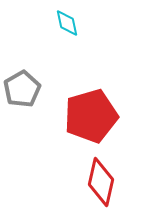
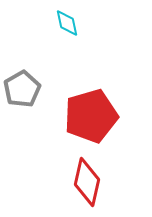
red diamond: moved 14 px left
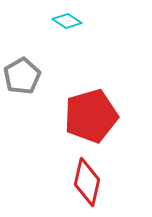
cyan diamond: moved 2 px up; rotated 44 degrees counterclockwise
gray pentagon: moved 13 px up
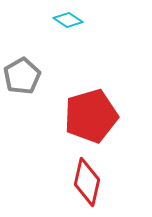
cyan diamond: moved 1 px right, 1 px up
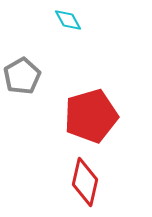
cyan diamond: rotated 28 degrees clockwise
red diamond: moved 2 px left
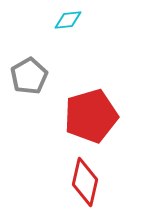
cyan diamond: rotated 68 degrees counterclockwise
gray pentagon: moved 7 px right
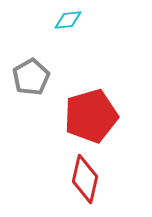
gray pentagon: moved 2 px right, 1 px down
red diamond: moved 3 px up
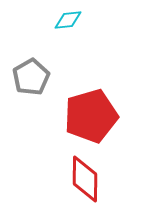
red diamond: rotated 12 degrees counterclockwise
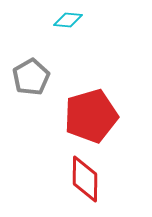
cyan diamond: rotated 12 degrees clockwise
